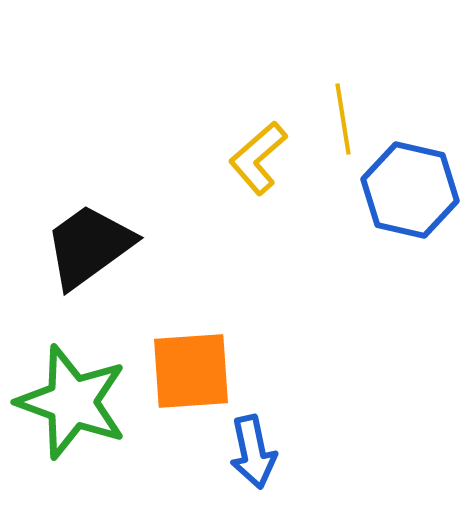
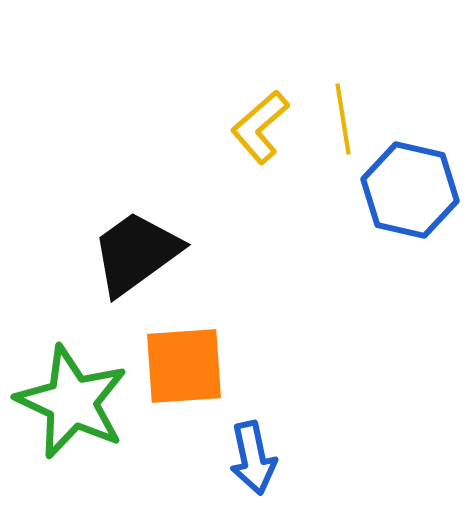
yellow L-shape: moved 2 px right, 31 px up
black trapezoid: moved 47 px right, 7 px down
orange square: moved 7 px left, 5 px up
green star: rotated 5 degrees clockwise
blue arrow: moved 6 px down
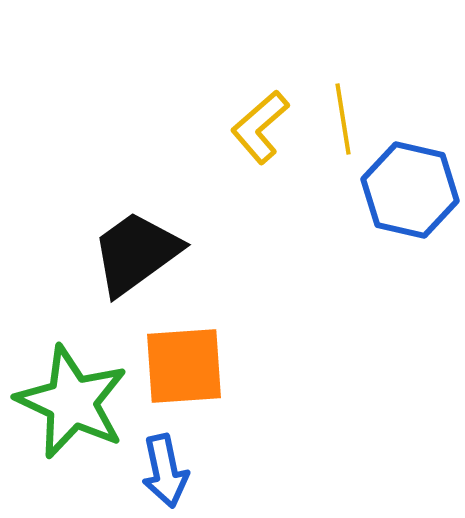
blue arrow: moved 88 px left, 13 px down
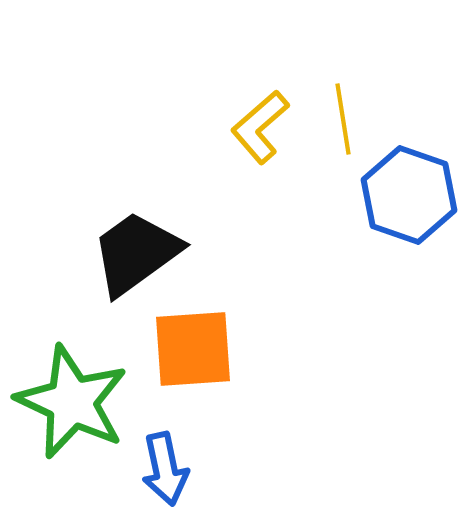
blue hexagon: moved 1 px left, 5 px down; rotated 6 degrees clockwise
orange square: moved 9 px right, 17 px up
blue arrow: moved 2 px up
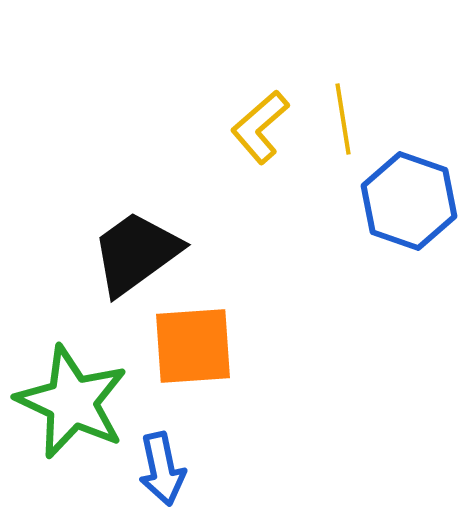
blue hexagon: moved 6 px down
orange square: moved 3 px up
blue arrow: moved 3 px left
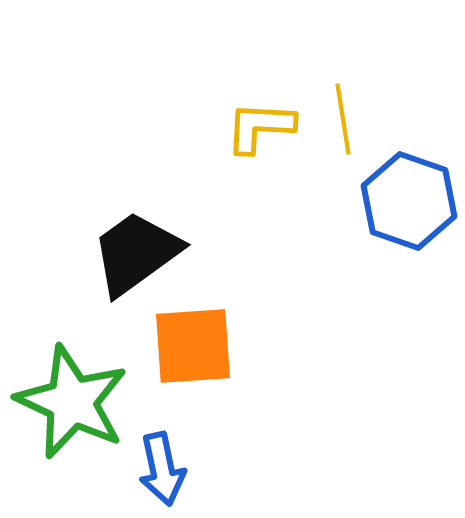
yellow L-shape: rotated 44 degrees clockwise
